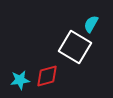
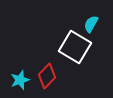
red diamond: rotated 30 degrees counterclockwise
cyan star: rotated 12 degrees counterclockwise
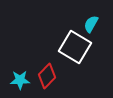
cyan star: rotated 18 degrees clockwise
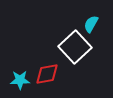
white square: rotated 16 degrees clockwise
red diamond: moved 2 px up; rotated 35 degrees clockwise
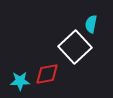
cyan semicircle: rotated 18 degrees counterclockwise
cyan star: moved 1 px down
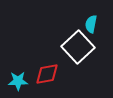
white square: moved 3 px right
cyan star: moved 2 px left
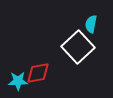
red diamond: moved 9 px left, 1 px up
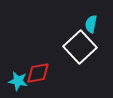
white square: moved 2 px right
cyan star: rotated 12 degrees clockwise
